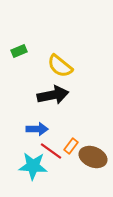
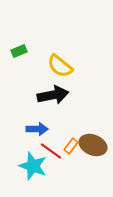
brown ellipse: moved 12 px up
cyan star: rotated 16 degrees clockwise
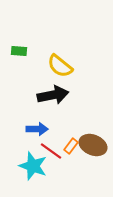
green rectangle: rotated 28 degrees clockwise
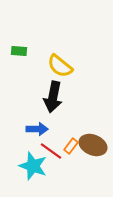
black arrow: moved 2 px down; rotated 112 degrees clockwise
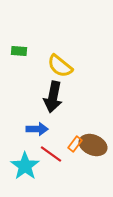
orange rectangle: moved 4 px right, 2 px up
red line: moved 3 px down
cyan star: moved 8 px left; rotated 16 degrees clockwise
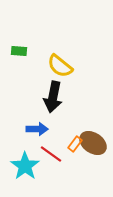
brown ellipse: moved 2 px up; rotated 12 degrees clockwise
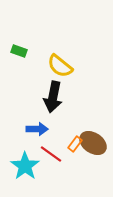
green rectangle: rotated 14 degrees clockwise
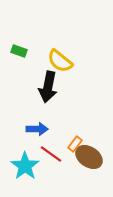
yellow semicircle: moved 5 px up
black arrow: moved 5 px left, 10 px up
brown ellipse: moved 4 px left, 14 px down
